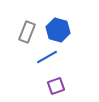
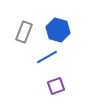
gray rectangle: moved 3 px left
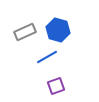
gray rectangle: moved 1 px right; rotated 45 degrees clockwise
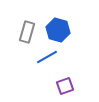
gray rectangle: moved 2 px right; rotated 50 degrees counterclockwise
purple square: moved 9 px right
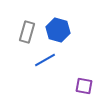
blue line: moved 2 px left, 3 px down
purple square: moved 19 px right; rotated 30 degrees clockwise
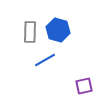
gray rectangle: moved 3 px right; rotated 15 degrees counterclockwise
purple square: rotated 24 degrees counterclockwise
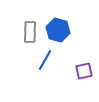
blue line: rotated 30 degrees counterclockwise
purple square: moved 15 px up
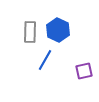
blue hexagon: rotated 10 degrees clockwise
